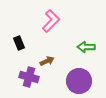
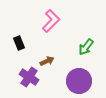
green arrow: rotated 54 degrees counterclockwise
purple cross: rotated 18 degrees clockwise
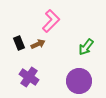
brown arrow: moved 9 px left, 17 px up
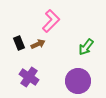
purple circle: moved 1 px left
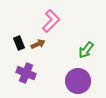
green arrow: moved 3 px down
purple cross: moved 3 px left, 4 px up; rotated 12 degrees counterclockwise
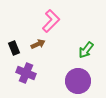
black rectangle: moved 5 px left, 5 px down
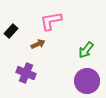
pink L-shape: rotated 145 degrees counterclockwise
black rectangle: moved 3 px left, 17 px up; rotated 64 degrees clockwise
purple circle: moved 9 px right
